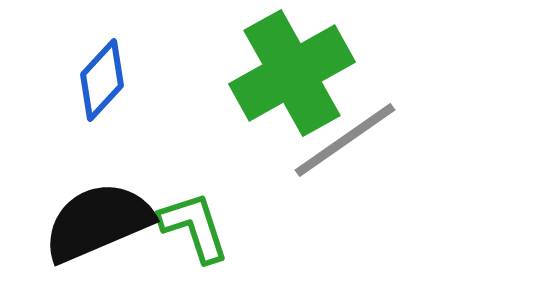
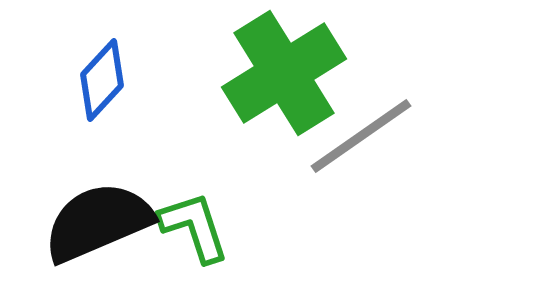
green cross: moved 8 px left; rotated 3 degrees counterclockwise
gray line: moved 16 px right, 4 px up
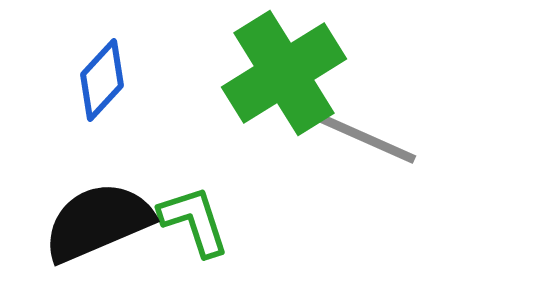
gray line: rotated 59 degrees clockwise
green L-shape: moved 6 px up
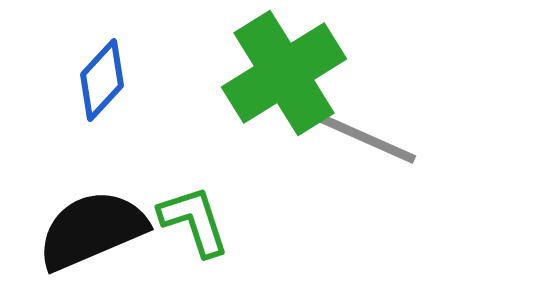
black semicircle: moved 6 px left, 8 px down
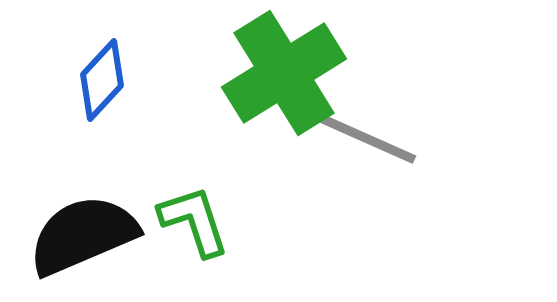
black semicircle: moved 9 px left, 5 px down
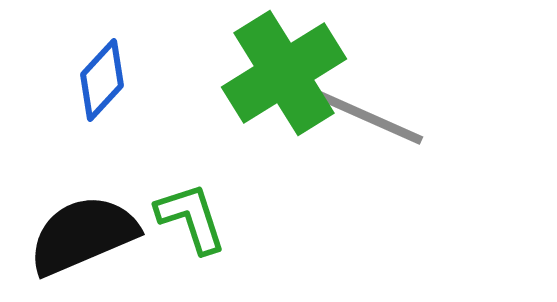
gray line: moved 7 px right, 19 px up
green L-shape: moved 3 px left, 3 px up
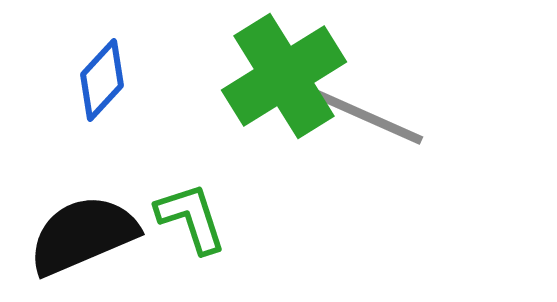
green cross: moved 3 px down
